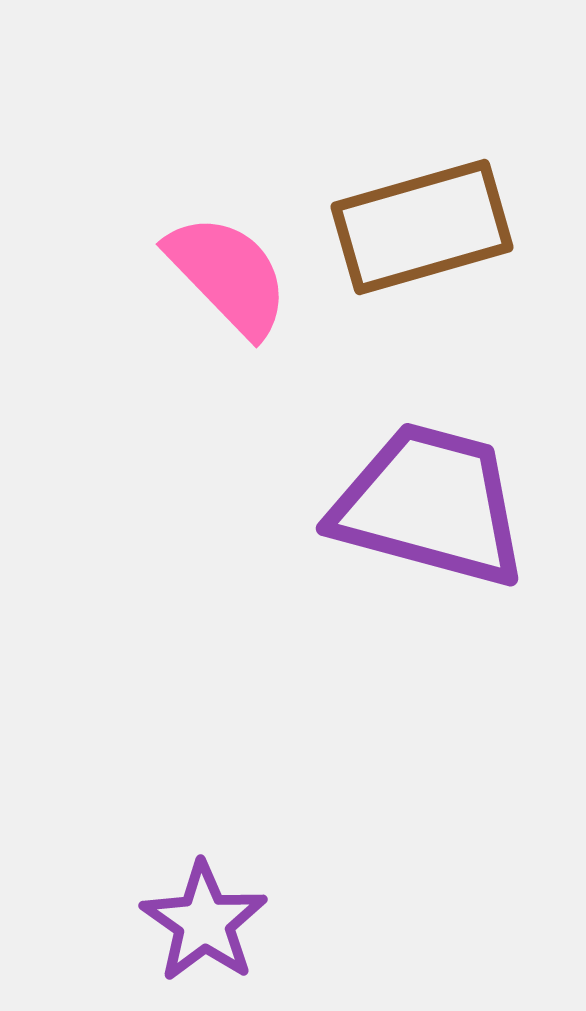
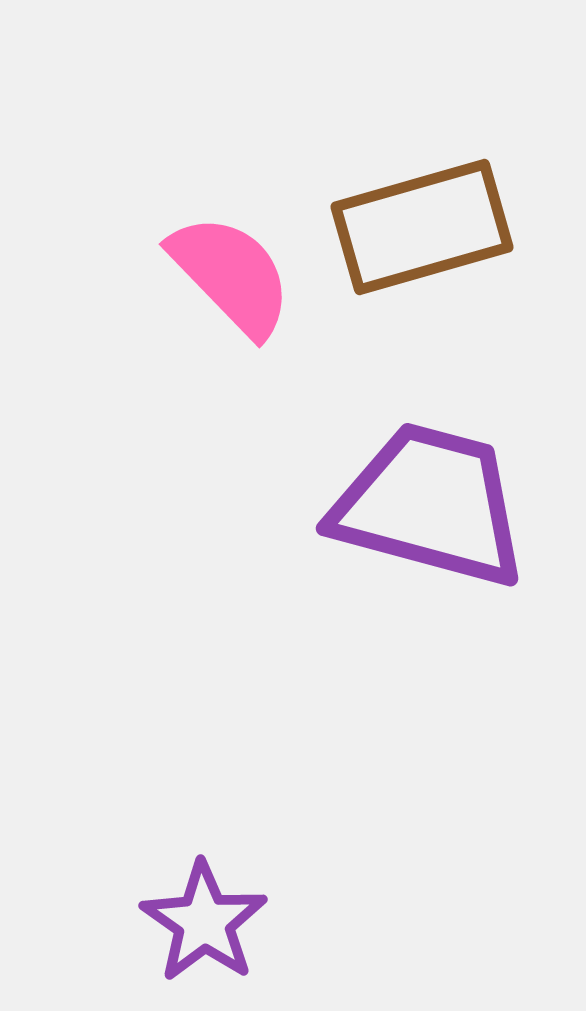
pink semicircle: moved 3 px right
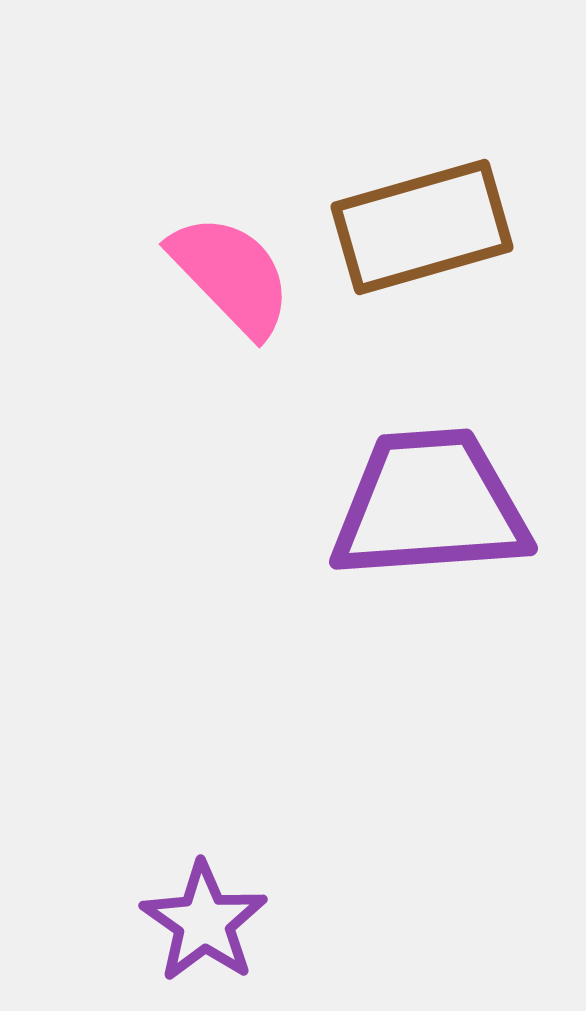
purple trapezoid: rotated 19 degrees counterclockwise
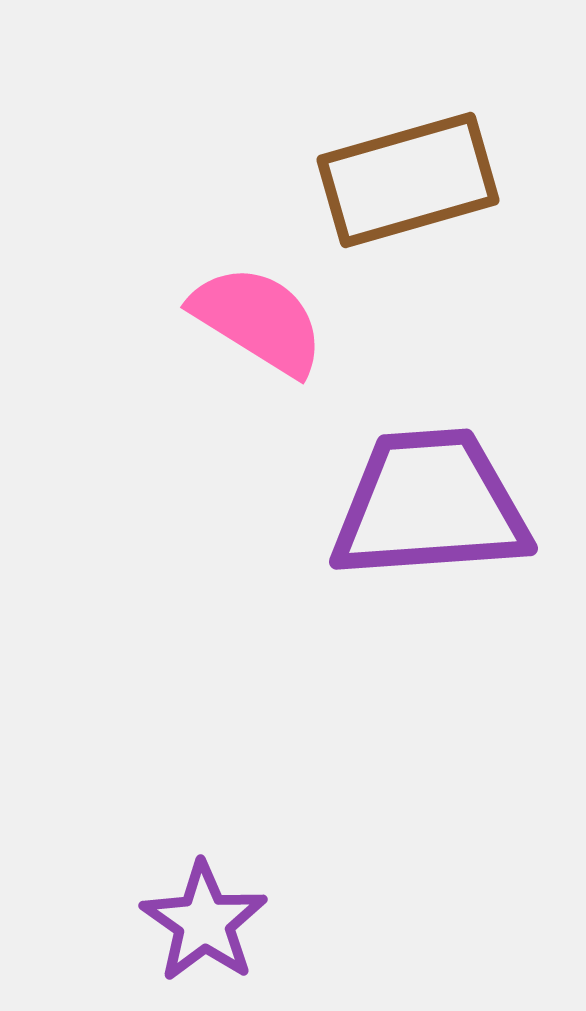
brown rectangle: moved 14 px left, 47 px up
pink semicircle: moved 27 px right, 45 px down; rotated 14 degrees counterclockwise
